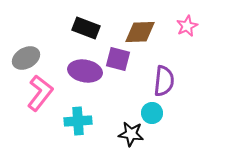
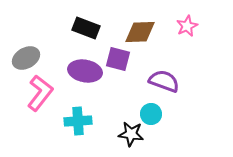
purple semicircle: rotated 76 degrees counterclockwise
cyan circle: moved 1 px left, 1 px down
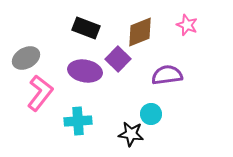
pink star: moved 1 px up; rotated 25 degrees counterclockwise
brown diamond: rotated 20 degrees counterclockwise
purple square: rotated 30 degrees clockwise
purple semicircle: moved 3 px right, 6 px up; rotated 28 degrees counterclockwise
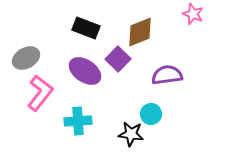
pink star: moved 6 px right, 11 px up
purple ellipse: rotated 24 degrees clockwise
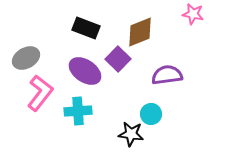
pink star: rotated 10 degrees counterclockwise
cyan cross: moved 10 px up
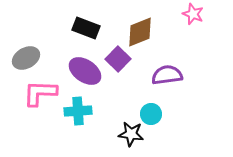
pink star: rotated 10 degrees clockwise
pink L-shape: rotated 126 degrees counterclockwise
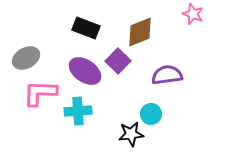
purple square: moved 2 px down
black star: rotated 15 degrees counterclockwise
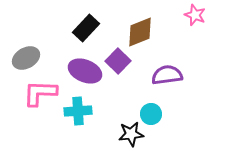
pink star: moved 2 px right, 1 px down
black rectangle: rotated 68 degrees counterclockwise
purple ellipse: rotated 12 degrees counterclockwise
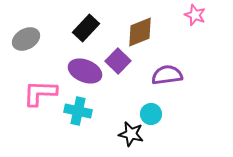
gray ellipse: moved 19 px up
cyan cross: rotated 16 degrees clockwise
black star: rotated 20 degrees clockwise
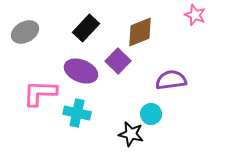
gray ellipse: moved 1 px left, 7 px up
purple ellipse: moved 4 px left
purple semicircle: moved 4 px right, 5 px down
cyan cross: moved 1 px left, 2 px down
